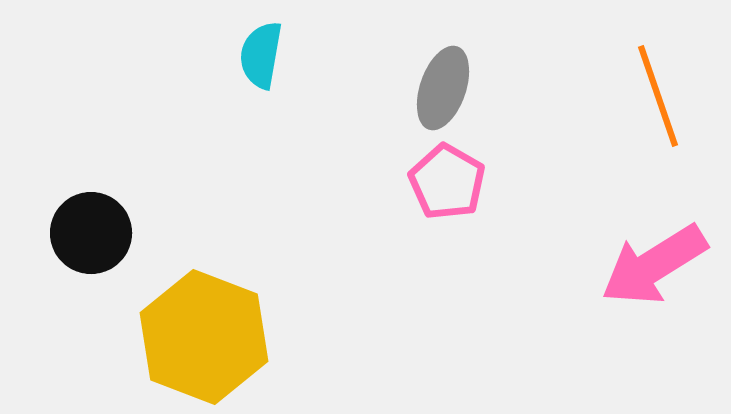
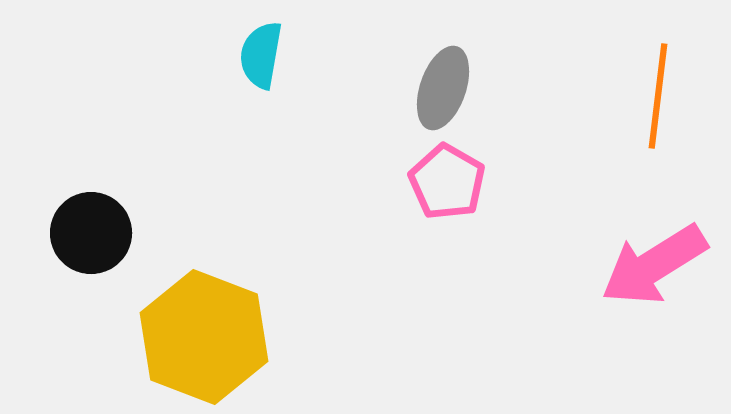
orange line: rotated 26 degrees clockwise
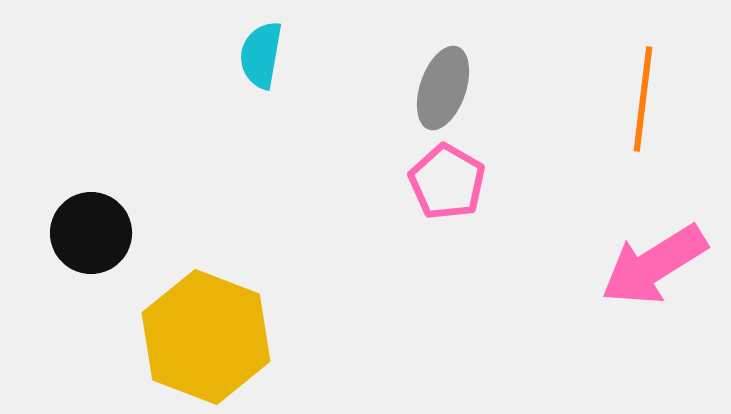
orange line: moved 15 px left, 3 px down
yellow hexagon: moved 2 px right
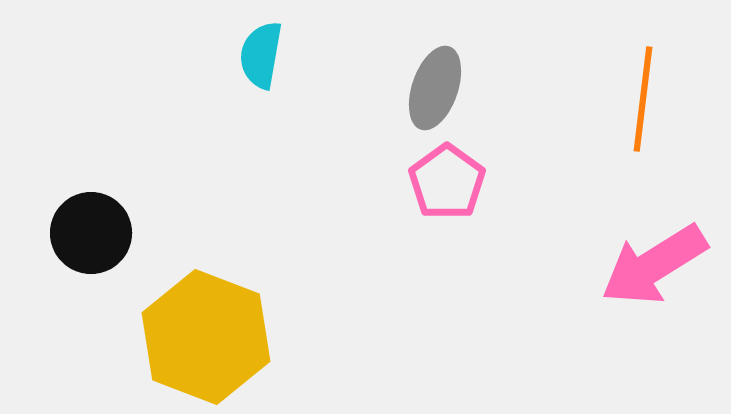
gray ellipse: moved 8 px left
pink pentagon: rotated 6 degrees clockwise
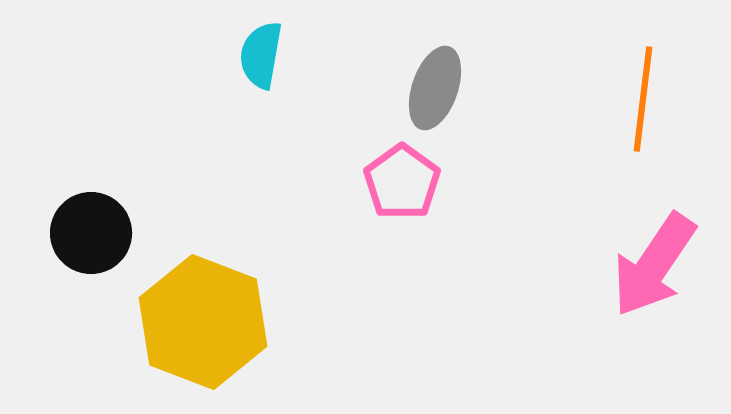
pink pentagon: moved 45 px left
pink arrow: rotated 24 degrees counterclockwise
yellow hexagon: moved 3 px left, 15 px up
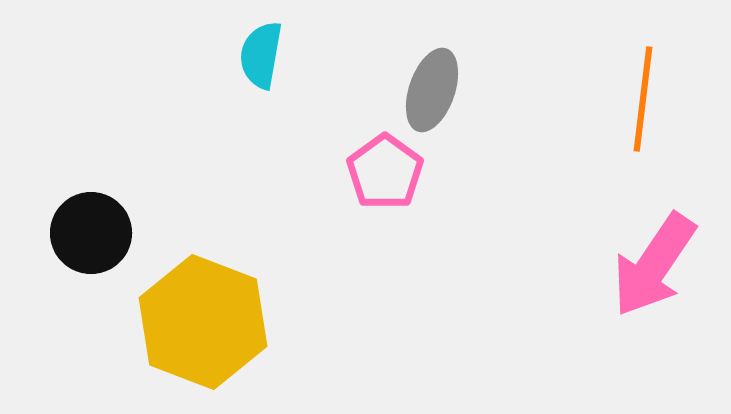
gray ellipse: moved 3 px left, 2 px down
pink pentagon: moved 17 px left, 10 px up
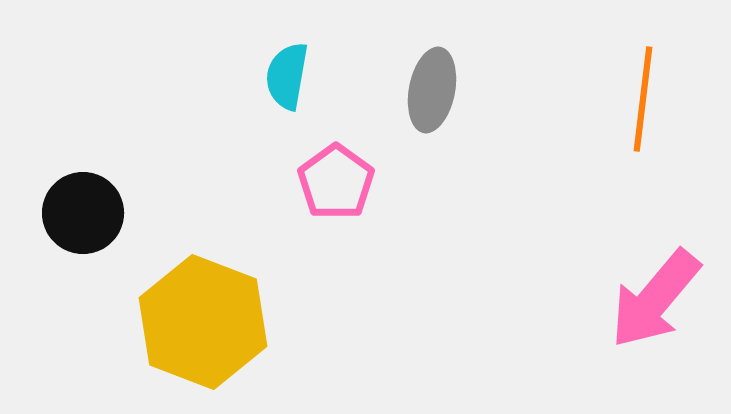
cyan semicircle: moved 26 px right, 21 px down
gray ellipse: rotated 8 degrees counterclockwise
pink pentagon: moved 49 px left, 10 px down
black circle: moved 8 px left, 20 px up
pink arrow: moved 1 px right, 34 px down; rotated 6 degrees clockwise
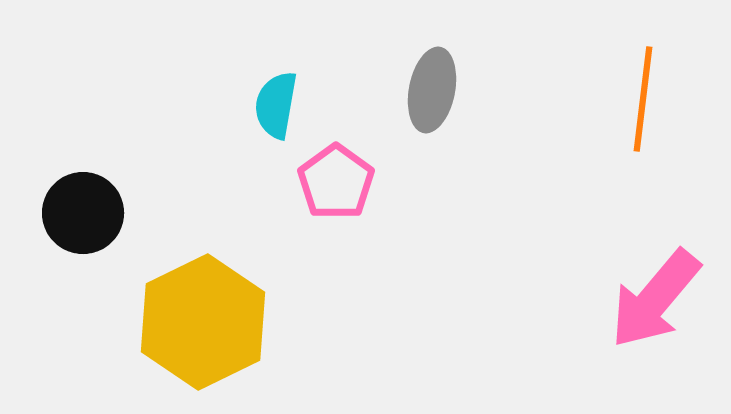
cyan semicircle: moved 11 px left, 29 px down
yellow hexagon: rotated 13 degrees clockwise
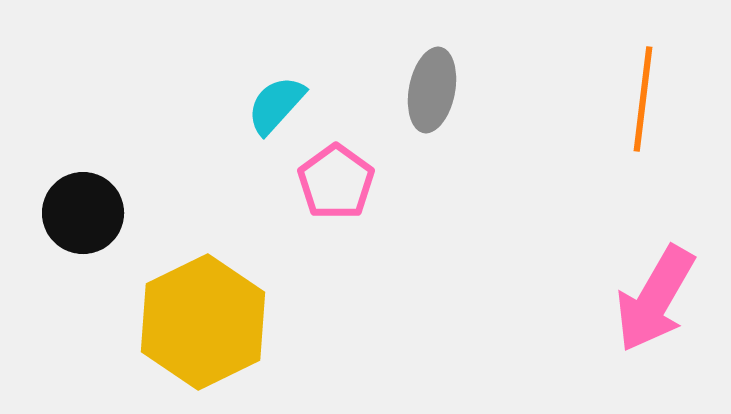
cyan semicircle: rotated 32 degrees clockwise
pink arrow: rotated 10 degrees counterclockwise
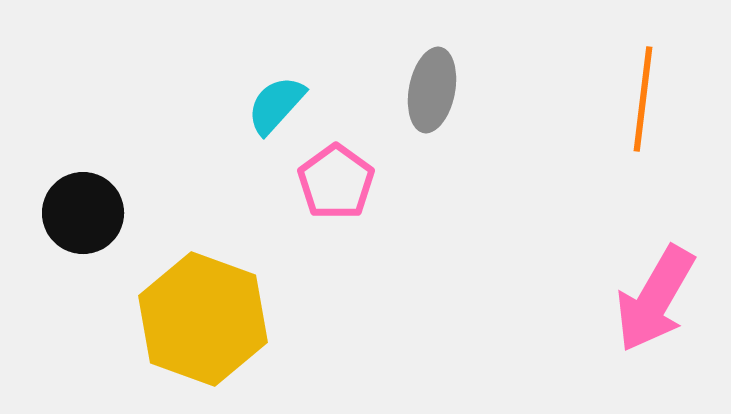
yellow hexagon: moved 3 px up; rotated 14 degrees counterclockwise
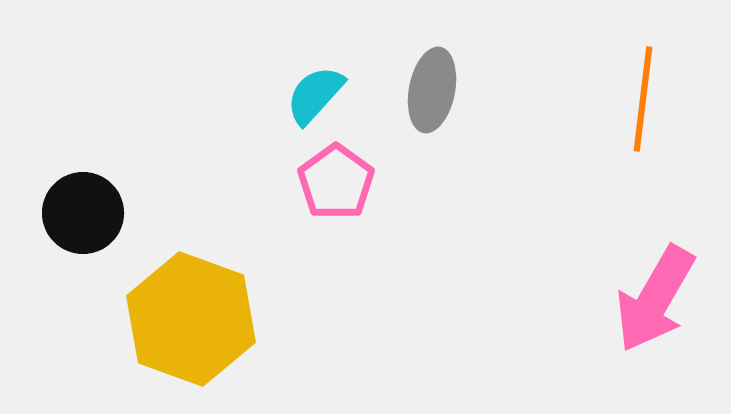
cyan semicircle: moved 39 px right, 10 px up
yellow hexagon: moved 12 px left
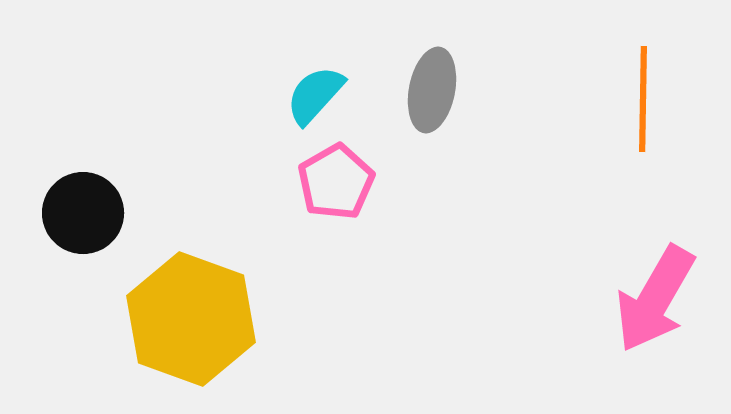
orange line: rotated 6 degrees counterclockwise
pink pentagon: rotated 6 degrees clockwise
